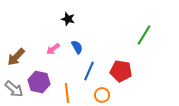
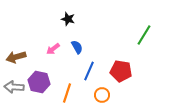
brown arrow: rotated 30 degrees clockwise
gray arrow: moved 2 px up; rotated 144 degrees clockwise
orange line: rotated 24 degrees clockwise
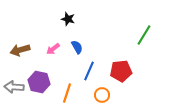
brown arrow: moved 4 px right, 7 px up
red pentagon: rotated 15 degrees counterclockwise
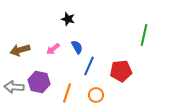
green line: rotated 20 degrees counterclockwise
blue line: moved 5 px up
orange circle: moved 6 px left
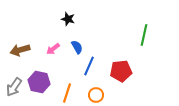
gray arrow: rotated 60 degrees counterclockwise
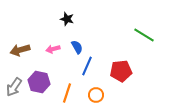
black star: moved 1 px left
green line: rotated 70 degrees counterclockwise
pink arrow: rotated 24 degrees clockwise
blue line: moved 2 px left
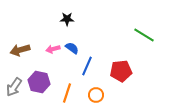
black star: rotated 16 degrees counterclockwise
blue semicircle: moved 5 px left, 1 px down; rotated 24 degrees counterclockwise
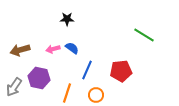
blue line: moved 4 px down
purple hexagon: moved 4 px up
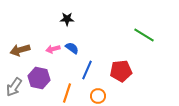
orange circle: moved 2 px right, 1 px down
